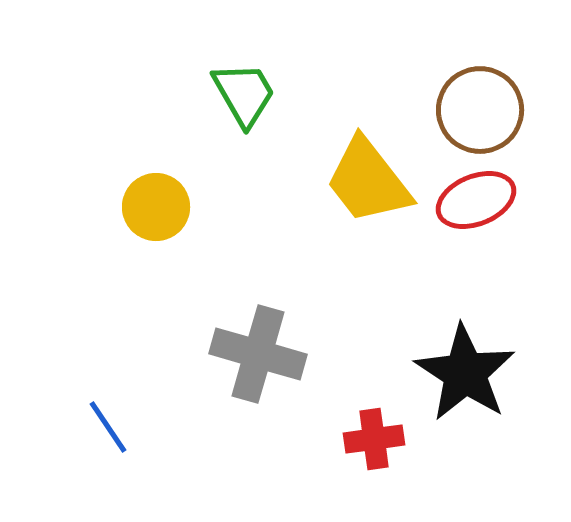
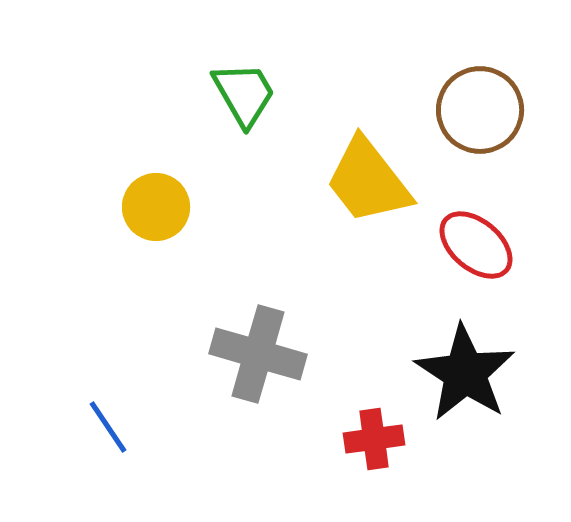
red ellipse: moved 45 px down; rotated 62 degrees clockwise
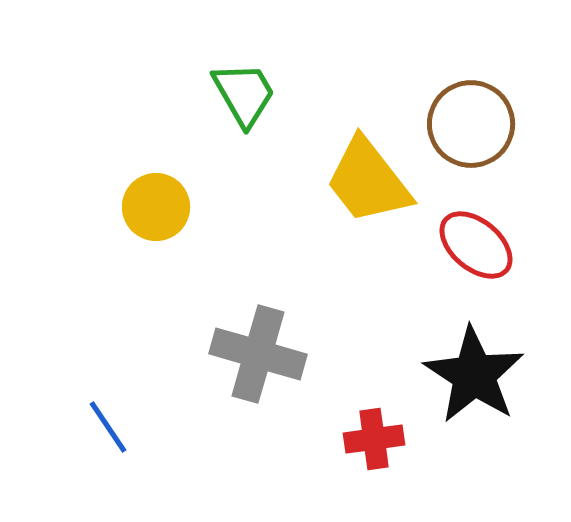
brown circle: moved 9 px left, 14 px down
black star: moved 9 px right, 2 px down
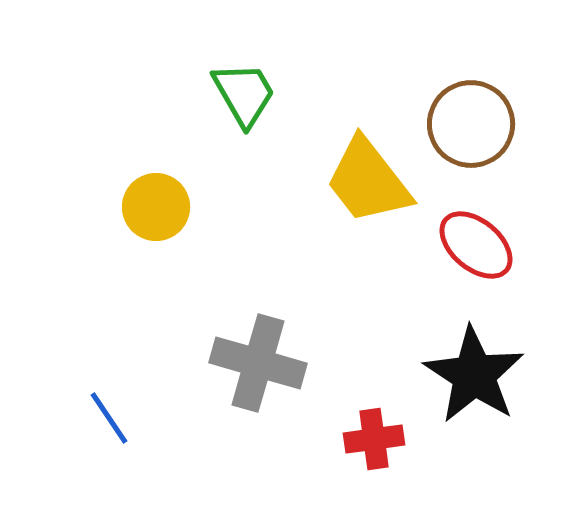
gray cross: moved 9 px down
blue line: moved 1 px right, 9 px up
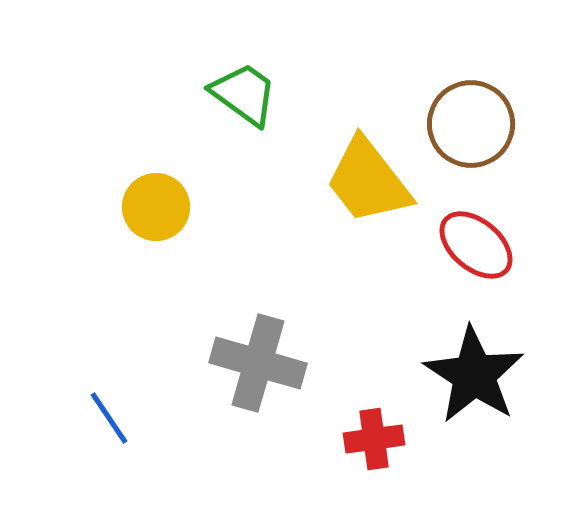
green trapezoid: rotated 24 degrees counterclockwise
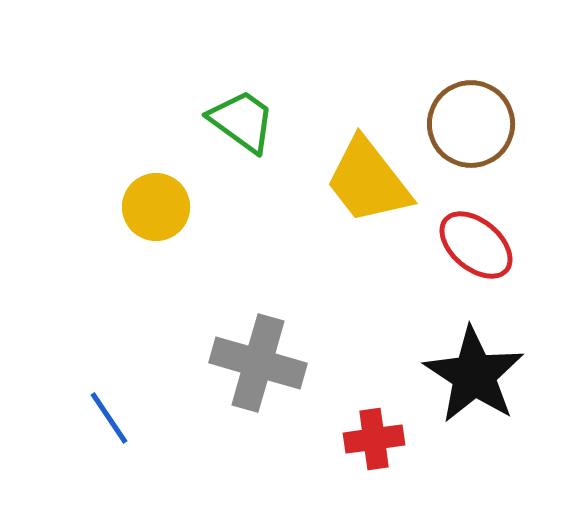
green trapezoid: moved 2 px left, 27 px down
